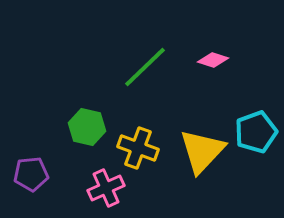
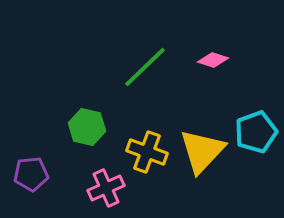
yellow cross: moved 9 px right, 4 px down
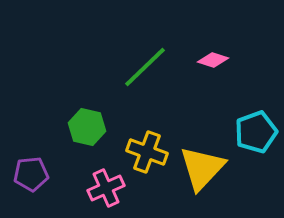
yellow triangle: moved 17 px down
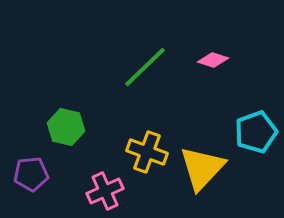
green hexagon: moved 21 px left
pink cross: moved 1 px left, 3 px down
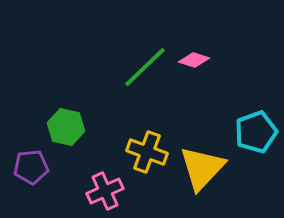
pink diamond: moved 19 px left
purple pentagon: moved 7 px up
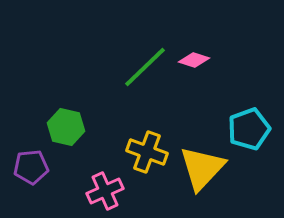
cyan pentagon: moved 7 px left, 3 px up
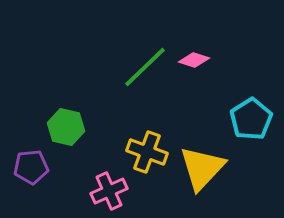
cyan pentagon: moved 2 px right, 10 px up; rotated 12 degrees counterclockwise
pink cross: moved 4 px right
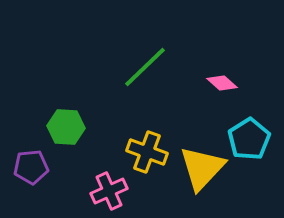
pink diamond: moved 28 px right, 23 px down; rotated 24 degrees clockwise
cyan pentagon: moved 2 px left, 20 px down
green hexagon: rotated 9 degrees counterclockwise
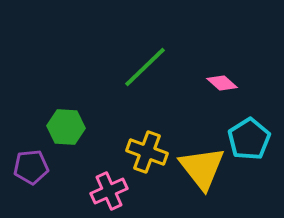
yellow triangle: rotated 21 degrees counterclockwise
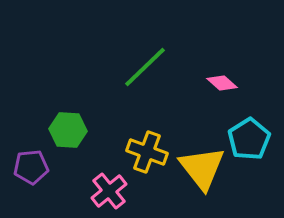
green hexagon: moved 2 px right, 3 px down
pink cross: rotated 15 degrees counterclockwise
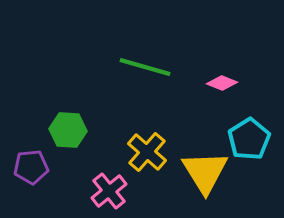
green line: rotated 60 degrees clockwise
pink diamond: rotated 20 degrees counterclockwise
yellow cross: rotated 21 degrees clockwise
yellow triangle: moved 3 px right, 4 px down; rotated 6 degrees clockwise
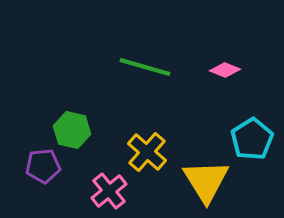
pink diamond: moved 3 px right, 13 px up
green hexagon: moved 4 px right; rotated 9 degrees clockwise
cyan pentagon: moved 3 px right
purple pentagon: moved 12 px right, 1 px up
yellow triangle: moved 1 px right, 9 px down
